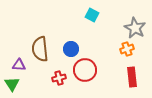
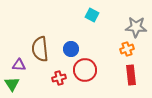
gray star: moved 1 px right, 1 px up; rotated 25 degrees counterclockwise
red rectangle: moved 1 px left, 2 px up
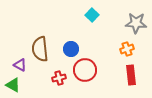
cyan square: rotated 16 degrees clockwise
gray star: moved 4 px up
purple triangle: moved 1 px right; rotated 24 degrees clockwise
green triangle: moved 1 px right, 1 px down; rotated 28 degrees counterclockwise
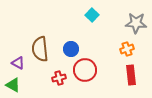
purple triangle: moved 2 px left, 2 px up
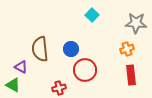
purple triangle: moved 3 px right, 4 px down
red cross: moved 10 px down
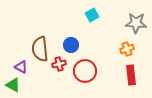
cyan square: rotated 16 degrees clockwise
blue circle: moved 4 px up
red circle: moved 1 px down
red cross: moved 24 px up
